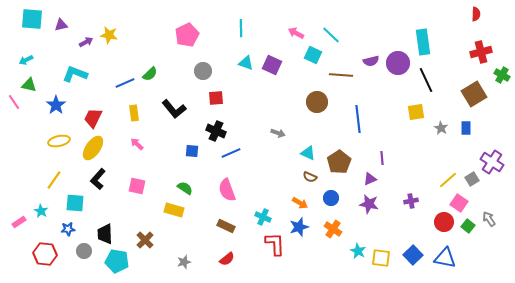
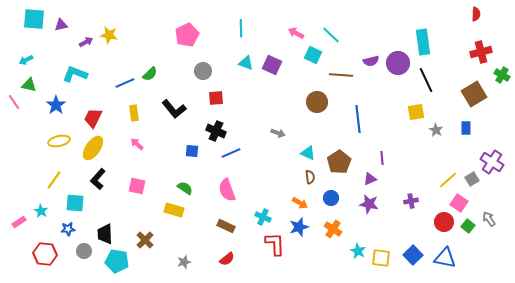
cyan square at (32, 19): moved 2 px right
gray star at (441, 128): moved 5 px left, 2 px down
brown semicircle at (310, 177): rotated 120 degrees counterclockwise
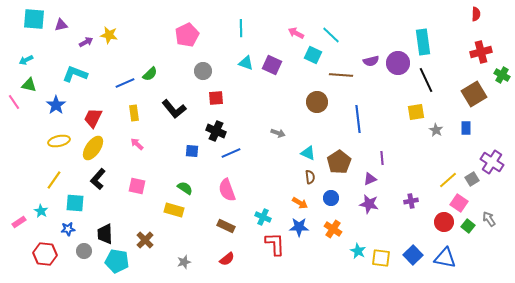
blue star at (299, 227): rotated 18 degrees clockwise
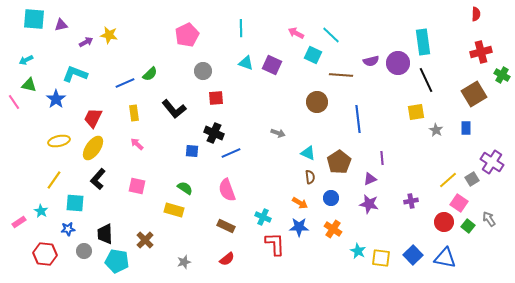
blue star at (56, 105): moved 6 px up
black cross at (216, 131): moved 2 px left, 2 px down
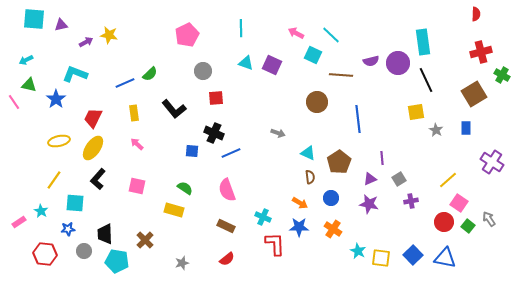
gray square at (472, 179): moved 73 px left
gray star at (184, 262): moved 2 px left, 1 px down
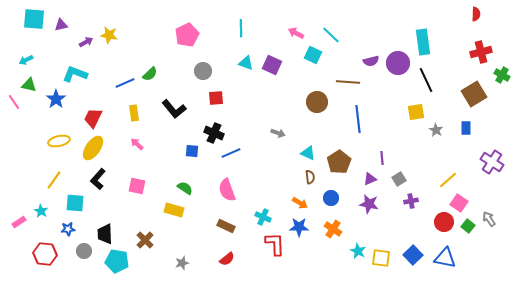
brown line at (341, 75): moved 7 px right, 7 px down
